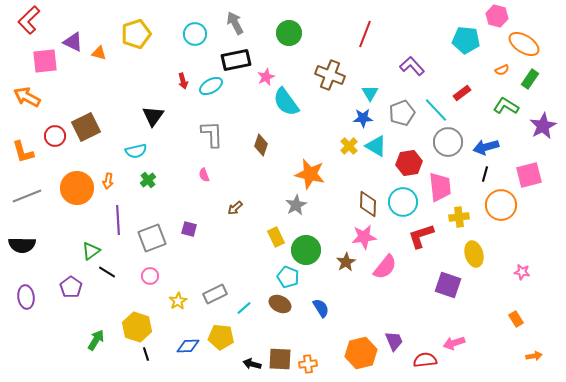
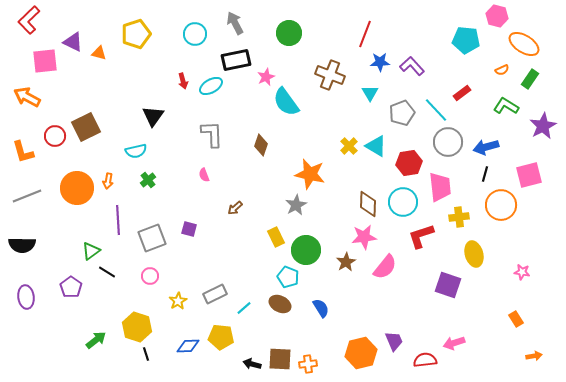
blue star at (363, 118): moved 17 px right, 56 px up
green arrow at (96, 340): rotated 20 degrees clockwise
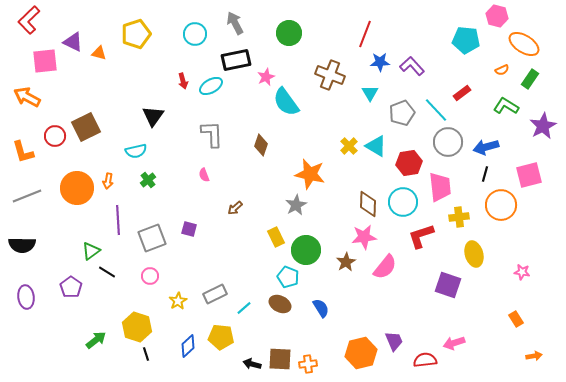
blue diamond at (188, 346): rotated 40 degrees counterclockwise
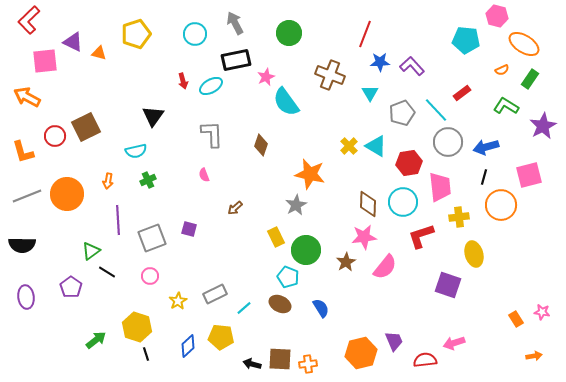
black line at (485, 174): moved 1 px left, 3 px down
green cross at (148, 180): rotated 14 degrees clockwise
orange circle at (77, 188): moved 10 px left, 6 px down
pink star at (522, 272): moved 20 px right, 40 px down
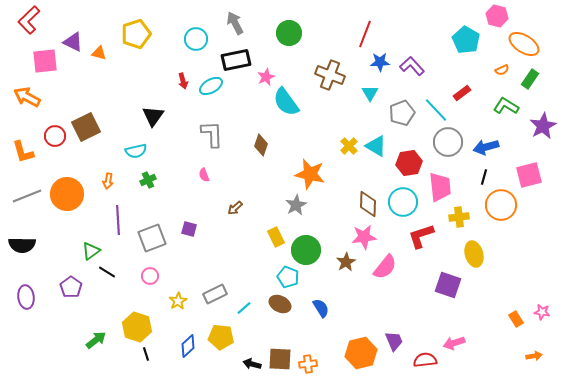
cyan circle at (195, 34): moved 1 px right, 5 px down
cyan pentagon at (466, 40): rotated 24 degrees clockwise
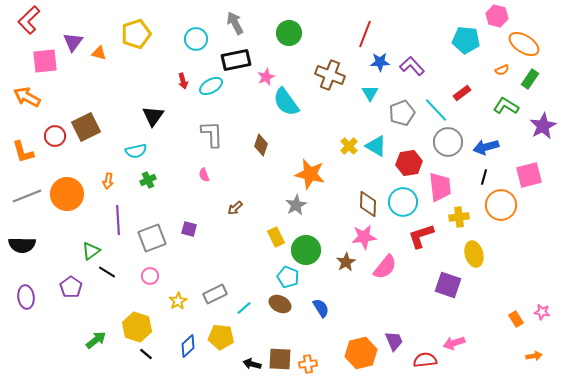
cyan pentagon at (466, 40): rotated 24 degrees counterclockwise
purple triangle at (73, 42): rotated 40 degrees clockwise
black line at (146, 354): rotated 32 degrees counterclockwise
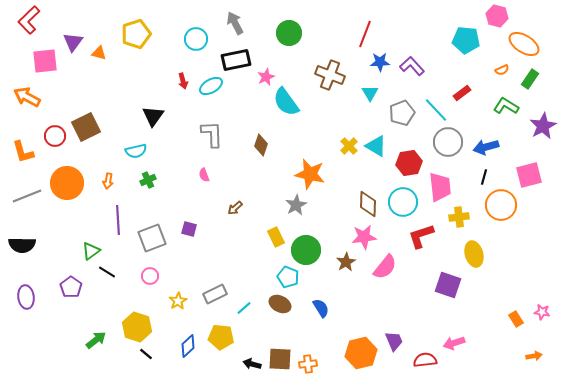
orange circle at (67, 194): moved 11 px up
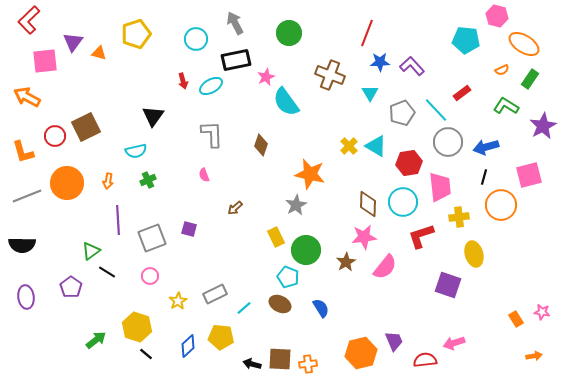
red line at (365, 34): moved 2 px right, 1 px up
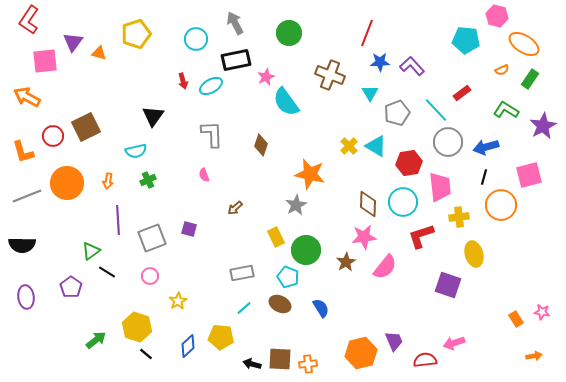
red L-shape at (29, 20): rotated 12 degrees counterclockwise
green L-shape at (506, 106): moved 4 px down
gray pentagon at (402, 113): moved 5 px left
red circle at (55, 136): moved 2 px left
gray rectangle at (215, 294): moved 27 px right, 21 px up; rotated 15 degrees clockwise
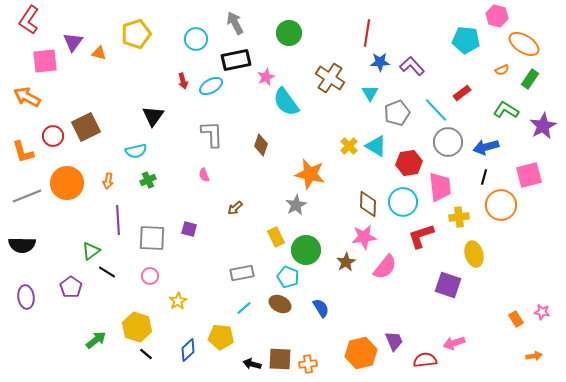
red line at (367, 33): rotated 12 degrees counterclockwise
brown cross at (330, 75): moved 3 px down; rotated 12 degrees clockwise
gray square at (152, 238): rotated 24 degrees clockwise
blue diamond at (188, 346): moved 4 px down
